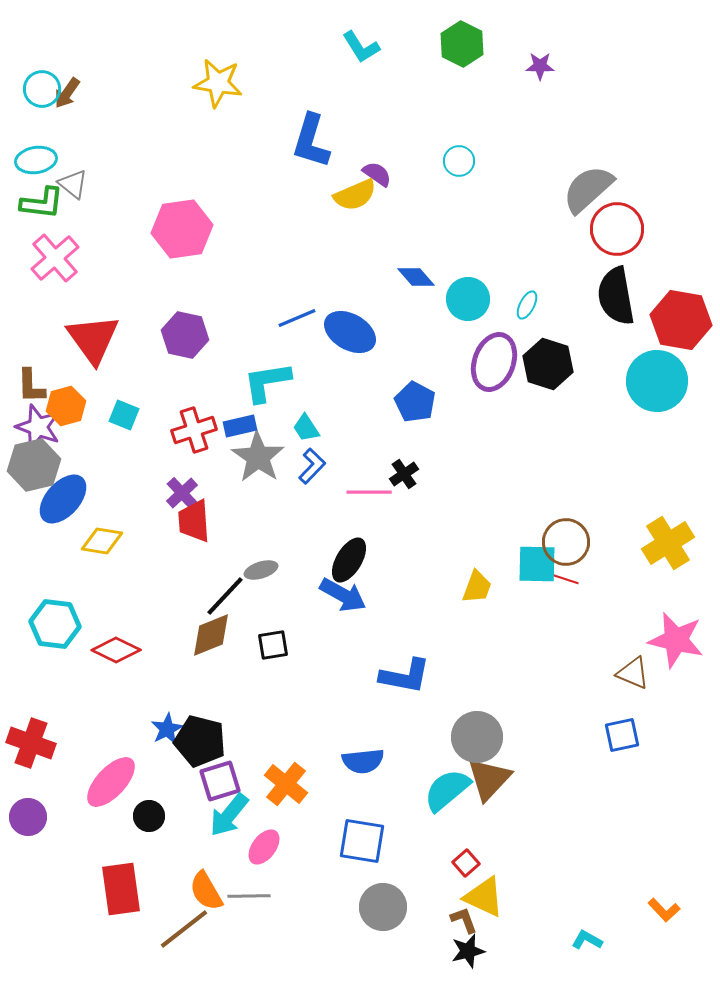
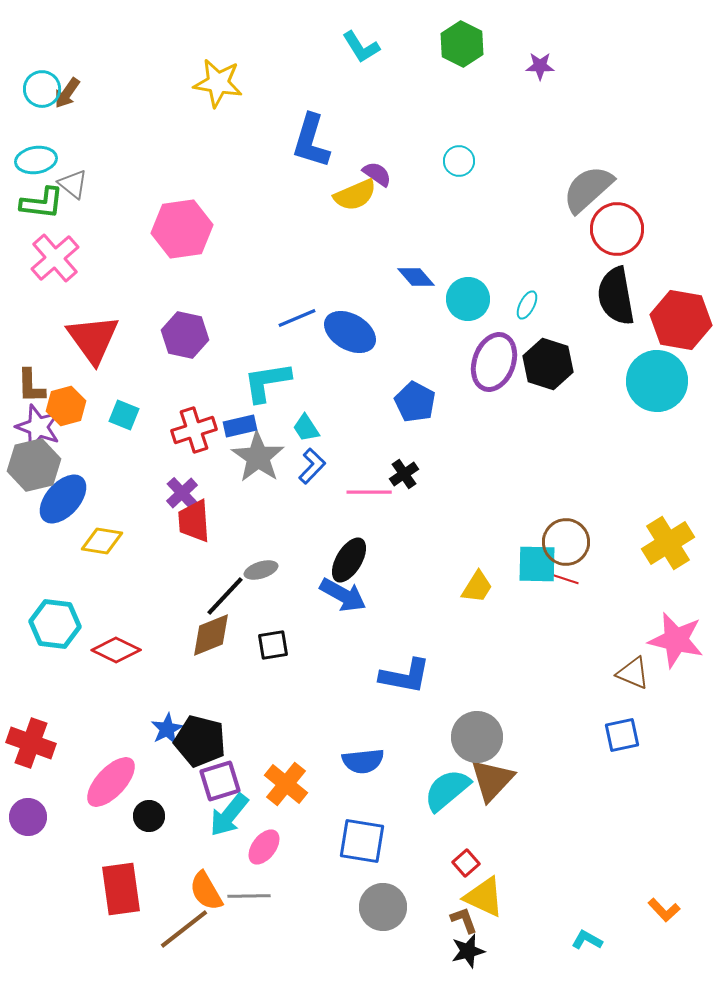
yellow trapezoid at (477, 587): rotated 12 degrees clockwise
brown triangle at (489, 779): moved 3 px right, 1 px down
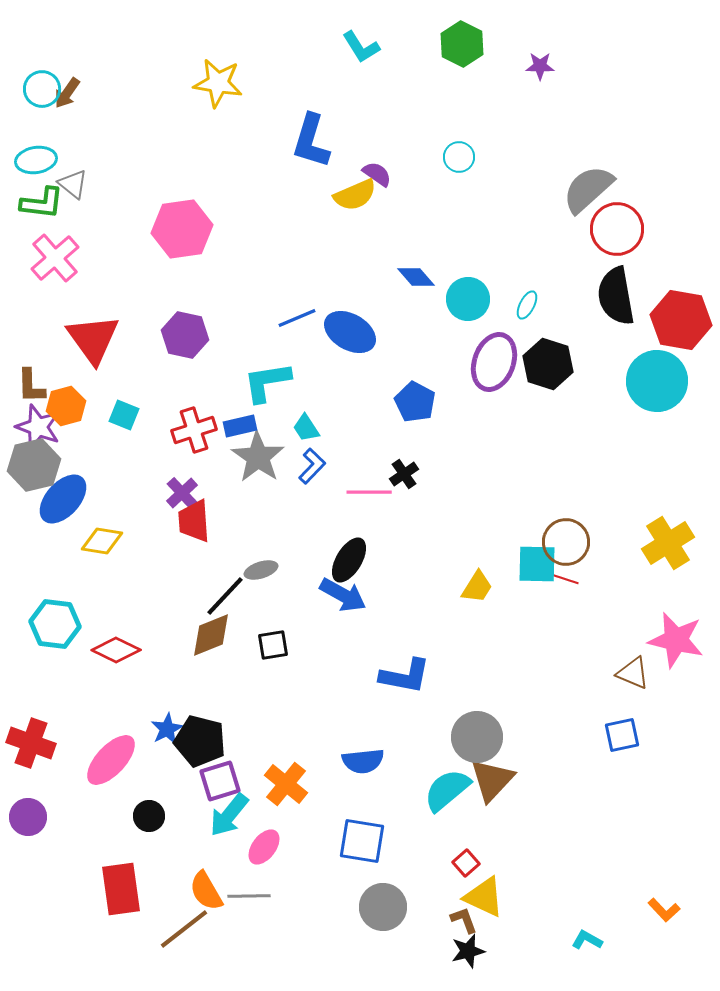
cyan circle at (459, 161): moved 4 px up
pink ellipse at (111, 782): moved 22 px up
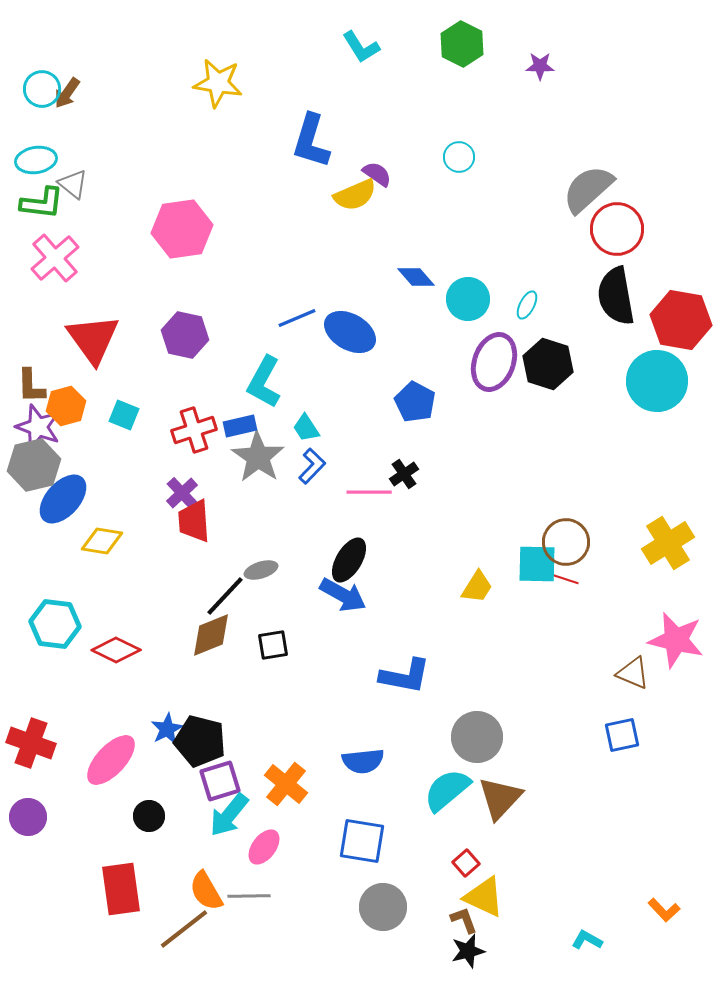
cyan L-shape at (267, 382): moved 3 px left; rotated 52 degrees counterclockwise
brown triangle at (492, 780): moved 8 px right, 18 px down
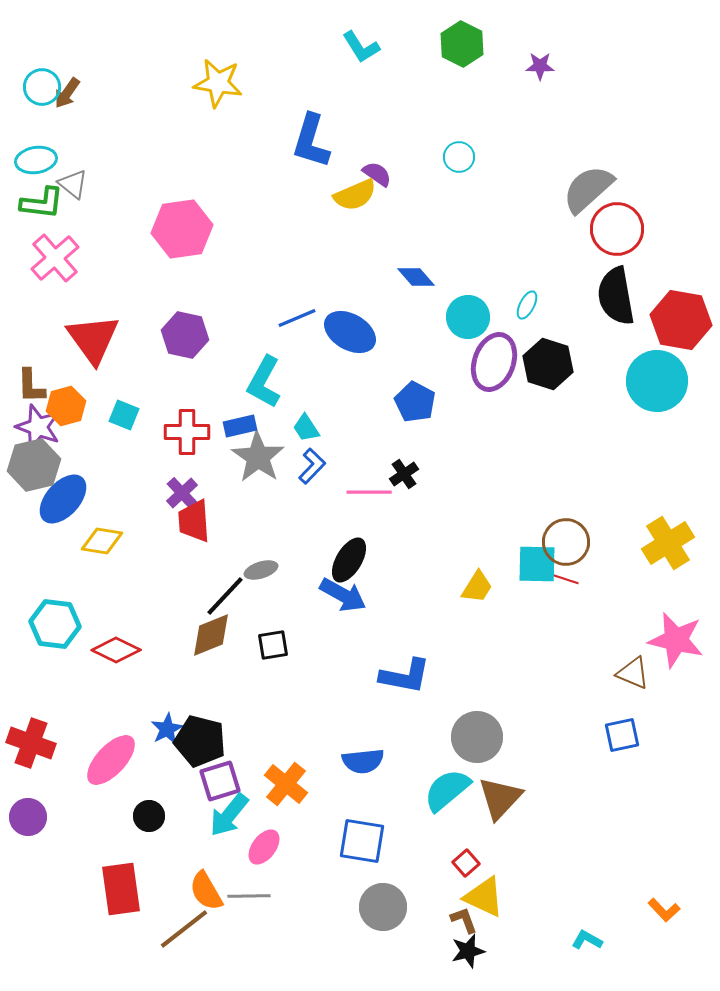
cyan circle at (42, 89): moved 2 px up
cyan circle at (468, 299): moved 18 px down
red cross at (194, 430): moved 7 px left, 2 px down; rotated 18 degrees clockwise
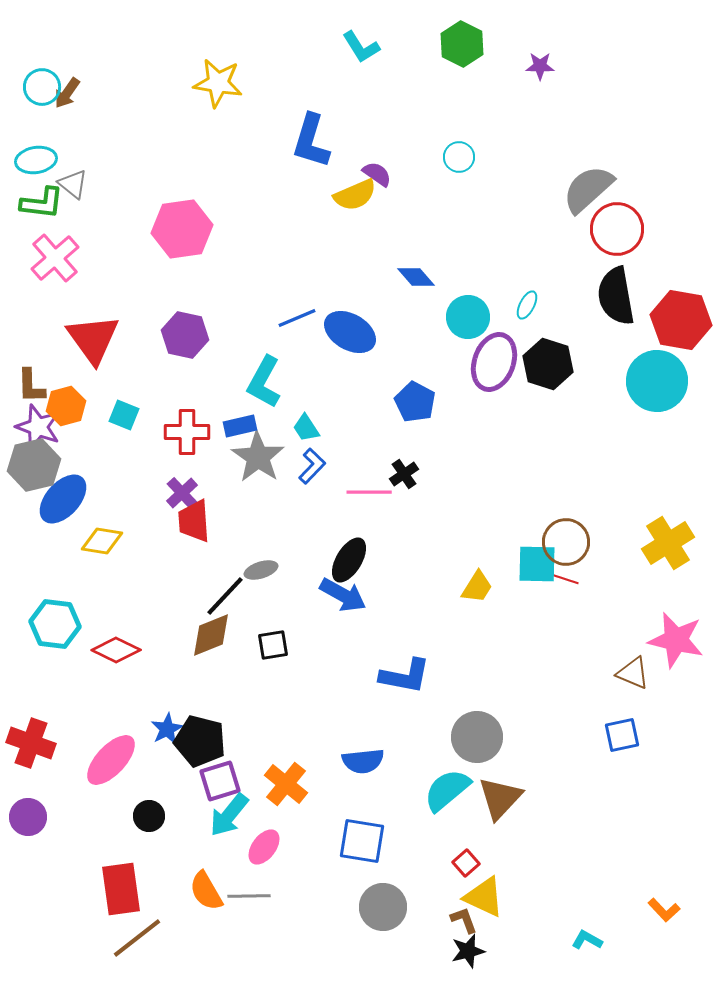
brown line at (184, 929): moved 47 px left, 9 px down
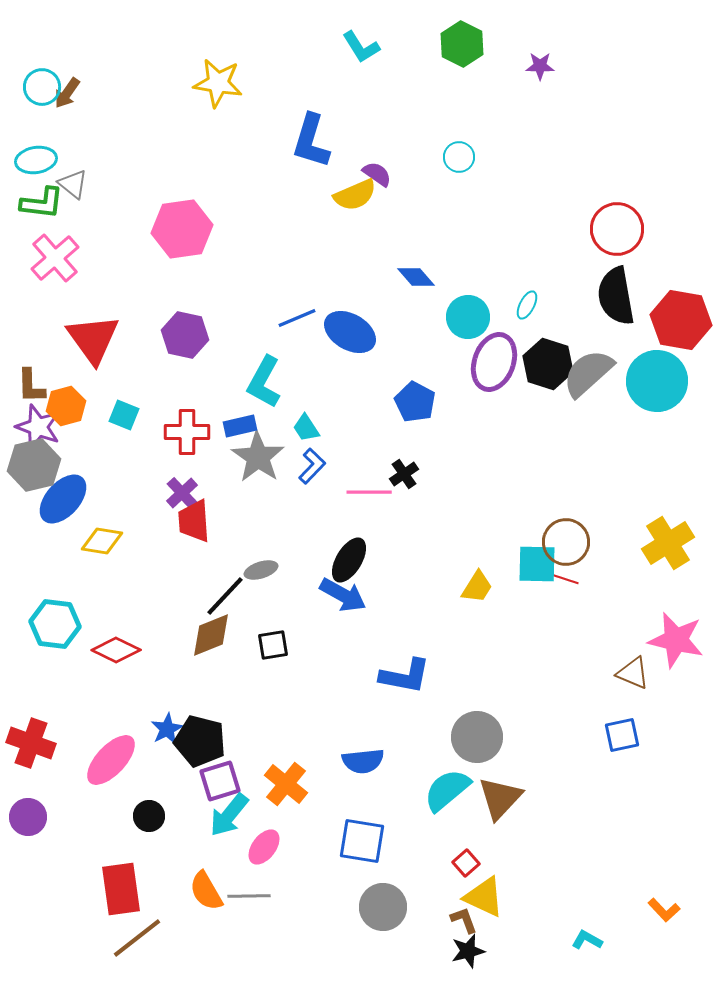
gray semicircle at (588, 189): moved 184 px down
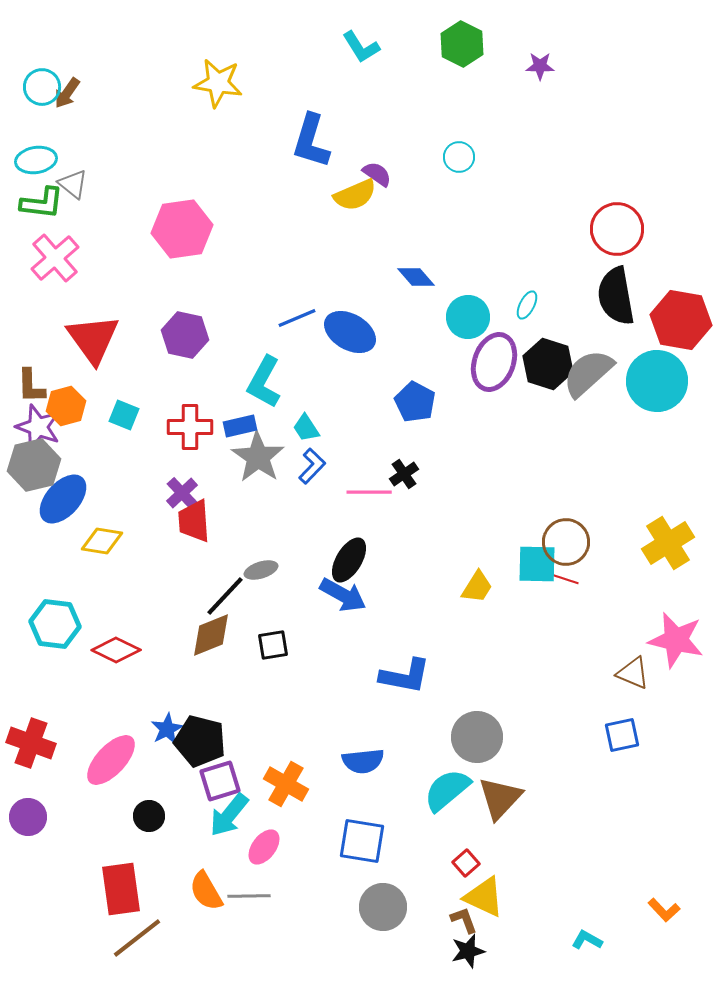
red cross at (187, 432): moved 3 px right, 5 px up
orange cross at (286, 784): rotated 9 degrees counterclockwise
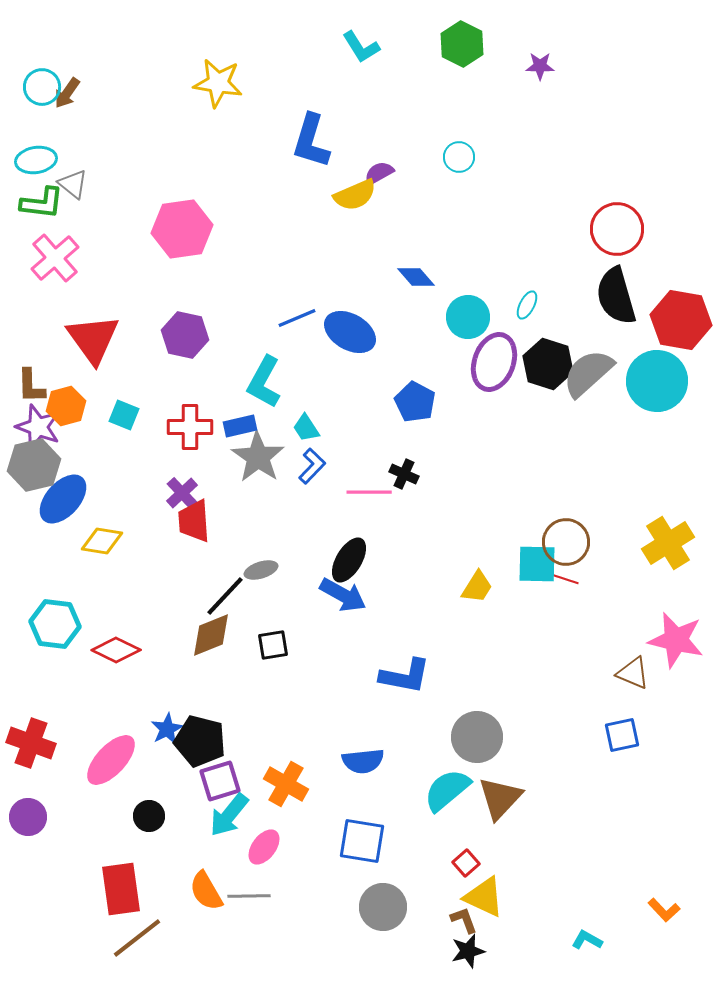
purple semicircle at (377, 174): moved 2 px right, 1 px up; rotated 64 degrees counterclockwise
black semicircle at (616, 296): rotated 6 degrees counterclockwise
black cross at (404, 474): rotated 32 degrees counterclockwise
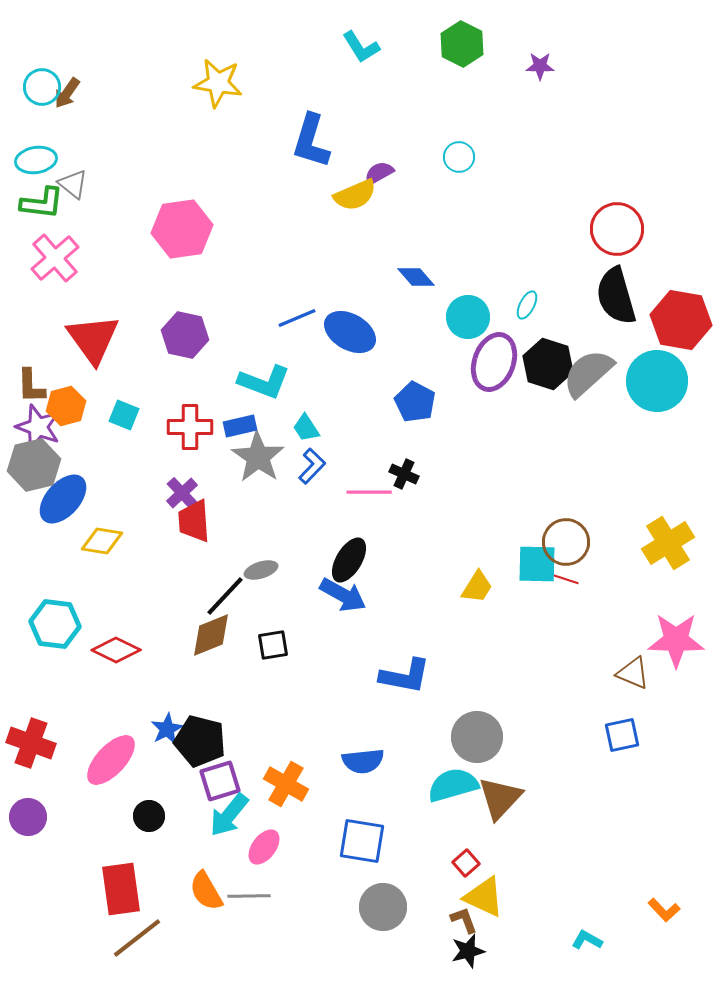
cyan L-shape at (264, 382): rotated 98 degrees counterclockwise
pink star at (676, 640): rotated 12 degrees counterclockwise
cyan semicircle at (447, 790): moved 6 px right, 5 px up; rotated 24 degrees clockwise
